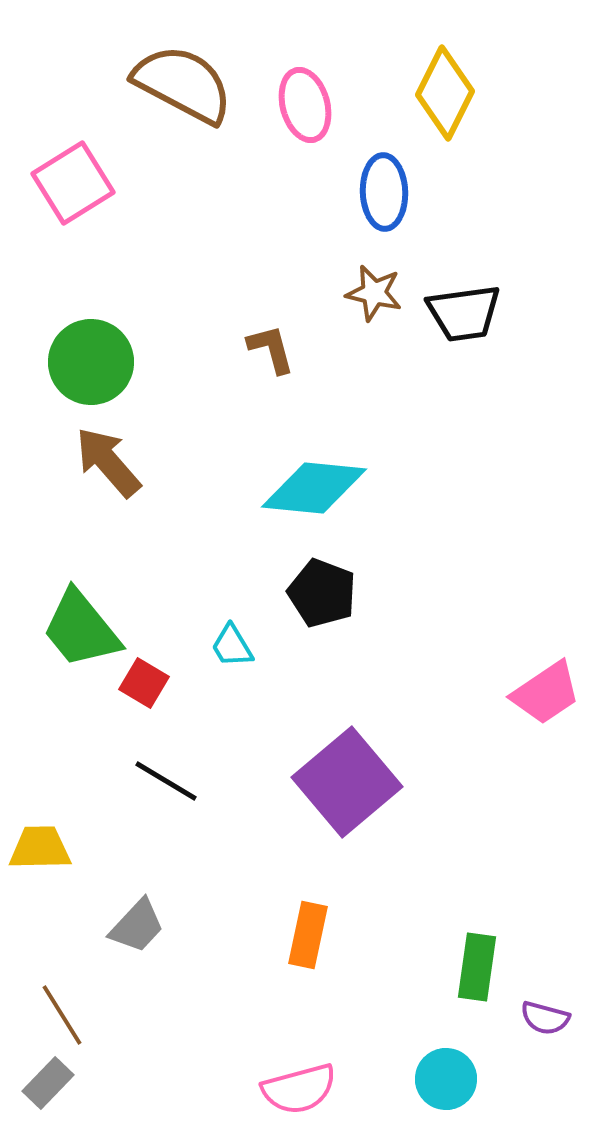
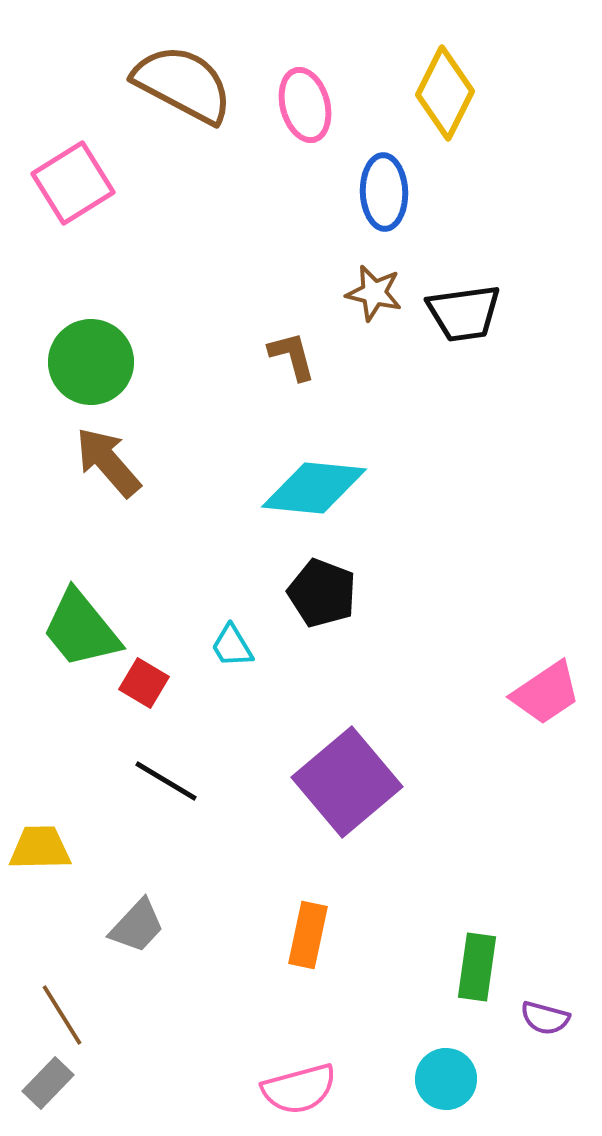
brown L-shape: moved 21 px right, 7 px down
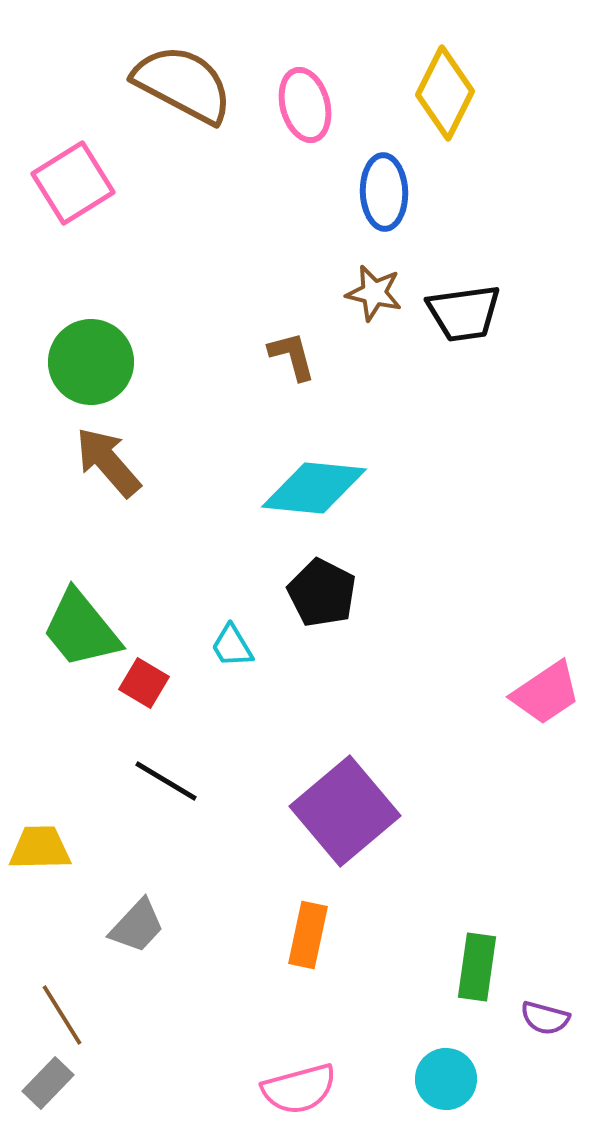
black pentagon: rotated 6 degrees clockwise
purple square: moved 2 px left, 29 px down
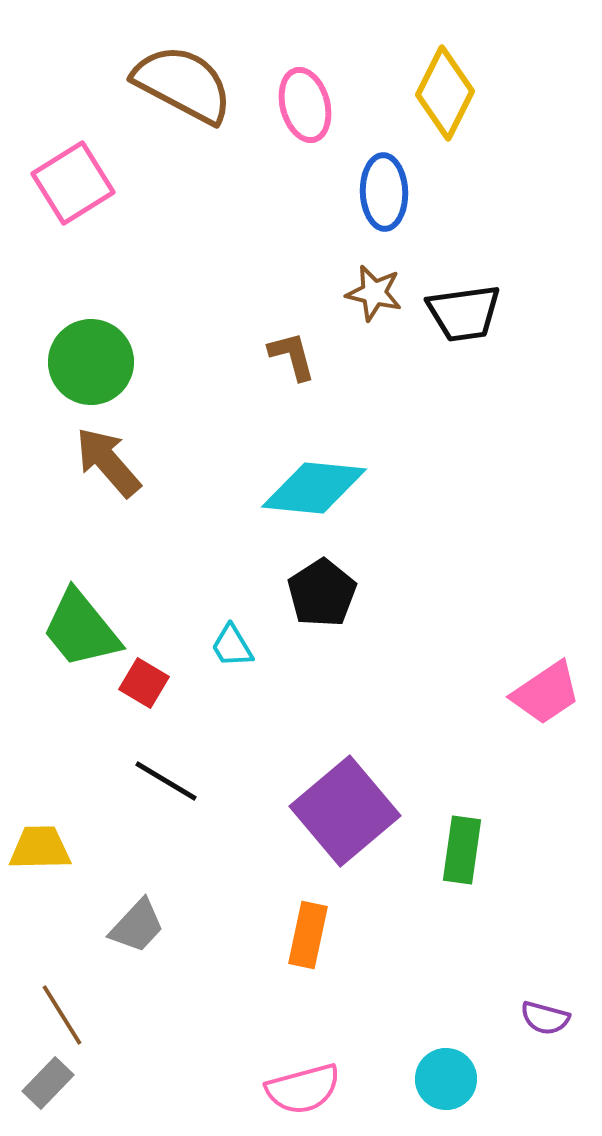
black pentagon: rotated 12 degrees clockwise
green rectangle: moved 15 px left, 117 px up
pink semicircle: moved 4 px right
